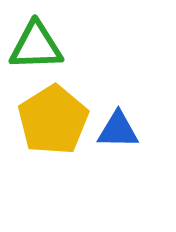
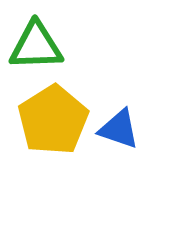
blue triangle: moved 1 px right, 1 px up; rotated 18 degrees clockwise
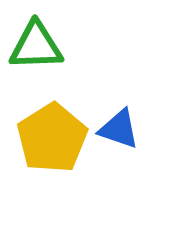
yellow pentagon: moved 1 px left, 18 px down
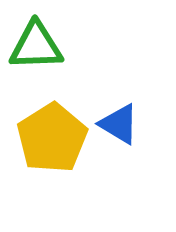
blue triangle: moved 5 px up; rotated 12 degrees clockwise
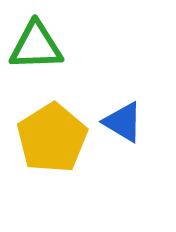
blue triangle: moved 4 px right, 2 px up
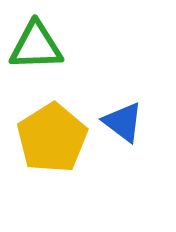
blue triangle: rotated 6 degrees clockwise
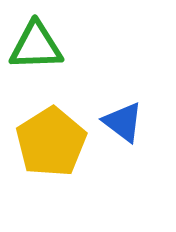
yellow pentagon: moved 1 px left, 4 px down
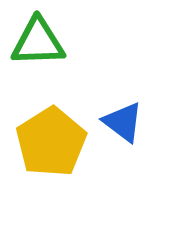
green triangle: moved 2 px right, 4 px up
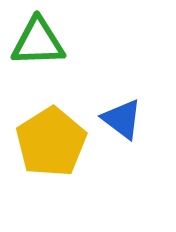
blue triangle: moved 1 px left, 3 px up
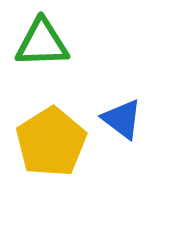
green triangle: moved 4 px right, 1 px down
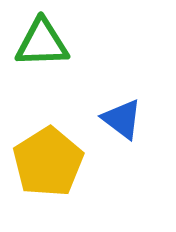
yellow pentagon: moved 3 px left, 20 px down
